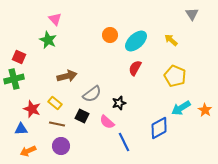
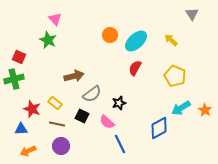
brown arrow: moved 7 px right
blue line: moved 4 px left, 2 px down
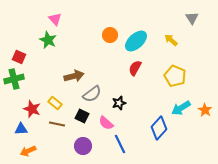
gray triangle: moved 4 px down
pink semicircle: moved 1 px left, 1 px down
blue diamond: rotated 20 degrees counterclockwise
purple circle: moved 22 px right
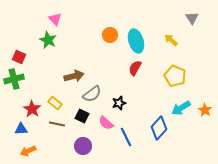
cyan ellipse: rotated 65 degrees counterclockwise
red star: rotated 12 degrees clockwise
blue line: moved 6 px right, 7 px up
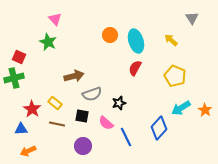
green star: moved 2 px down
green cross: moved 1 px up
gray semicircle: rotated 18 degrees clockwise
black square: rotated 16 degrees counterclockwise
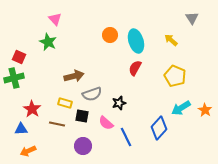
yellow rectangle: moved 10 px right; rotated 24 degrees counterclockwise
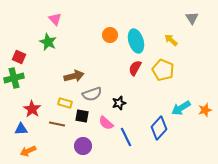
yellow pentagon: moved 12 px left, 6 px up
orange star: rotated 24 degrees clockwise
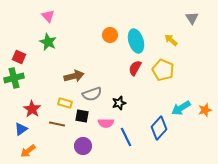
pink triangle: moved 7 px left, 3 px up
pink semicircle: rotated 42 degrees counterclockwise
blue triangle: rotated 32 degrees counterclockwise
orange arrow: rotated 14 degrees counterclockwise
